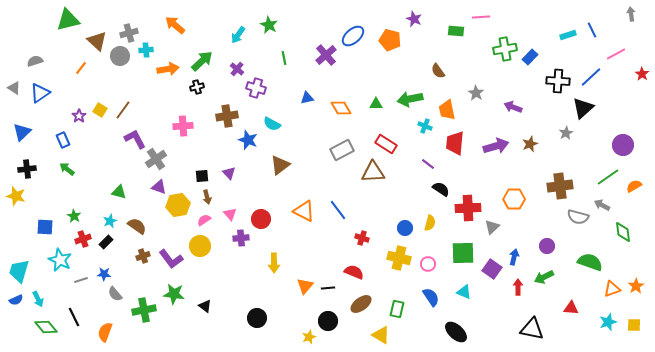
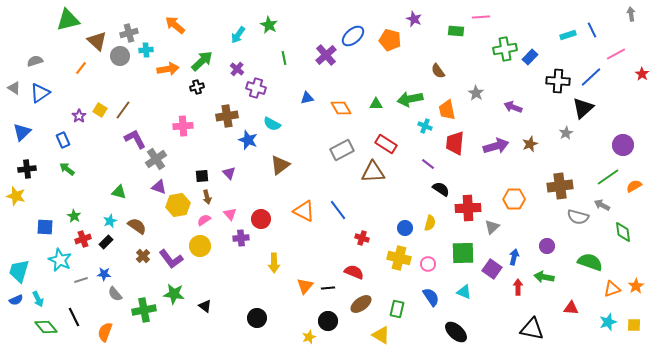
brown cross at (143, 256): rotated 24 degrees counterclockwise
green arrow at (544, 277): rotated 36 degrees clockwise
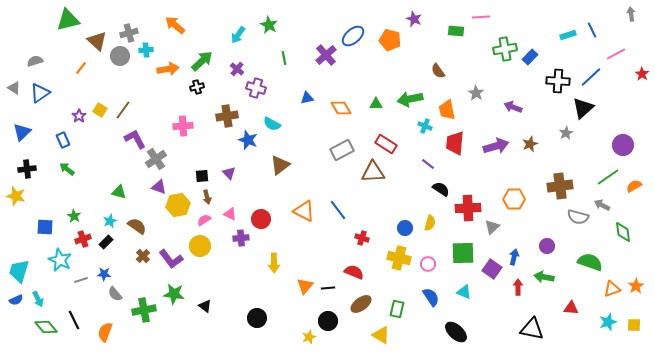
pink triangle at (230, 214): rotated 24 degrees counterclockwise
black line at (74, 317): moved 3 px down
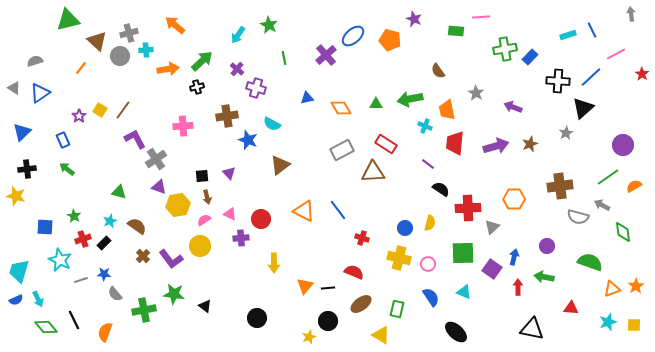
black rectangle at (106, 242): moved 2 px left, 1 px down
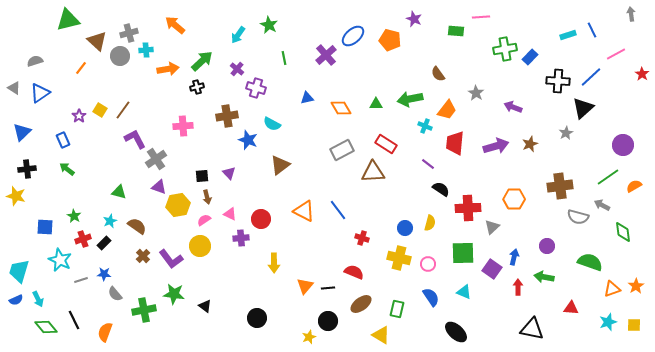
brown semicircle at (438, 71): moved 3 px down
orange trapezoid at (447, 110): rotated 130 degrees counterclockwise
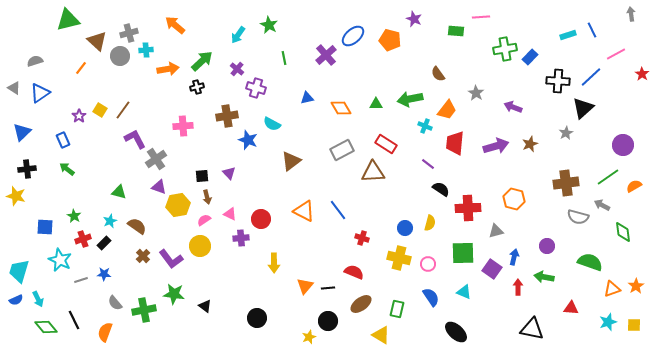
brown triangle at (280, 165): moved 11 px right, 4 px up
brown cross at (560, 186): moved 6 px right, 3 px up
orange hexagon at (514, 199): rotated 15 degrees clockwise
gray triangle at (492, 227): moved 4 px right, 4 px down; rotated 28 degrees clockwise
gray semicircle at (115, 294): moved 9 px down
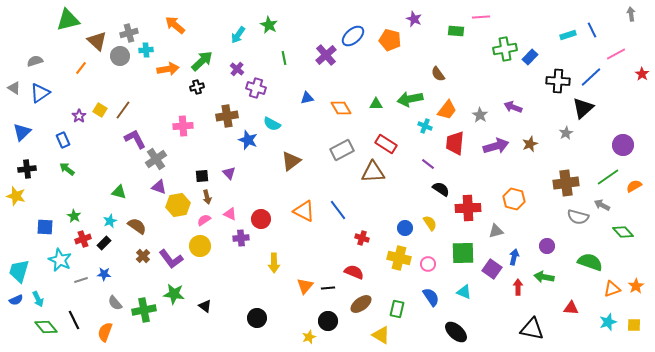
gray star at (476, 93): moved 4 px right, 22 px down
yellow semicircle at (430, 223): rotated 49 degrees counterclockwise
green diamond at (623, 232): rotated 35 degrees counterclockwise
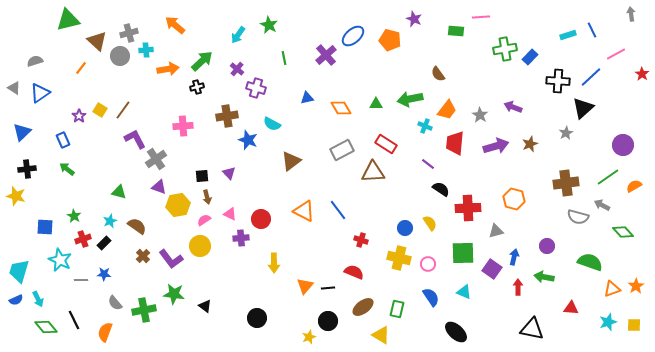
red cross at (362, 238): moved 1 px left, 2 px down
gray line at (81, 280): rotated 16 degrees clockwise
brown ellipse at (361, 304): moved 2 px right, 3 px down
